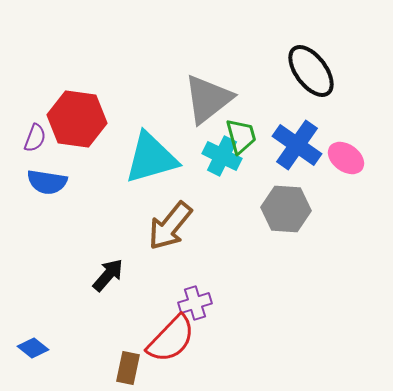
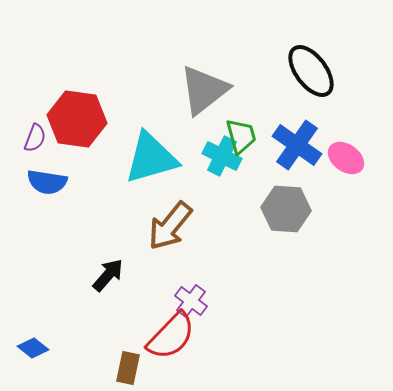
gray triangle: moved 4 px left, 9 px up
purple cross: moved 4 px left, 2 px up; rotated 36 degrees counterclockwise
red semicircle: moved 3 px up
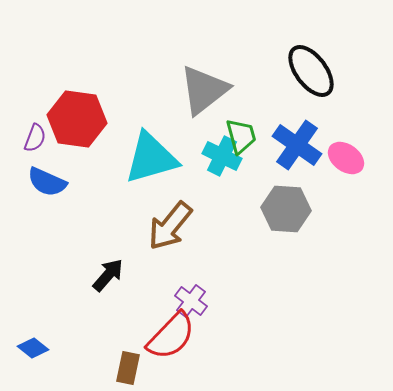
blue semicircle: rotated 15 degrees clockwise
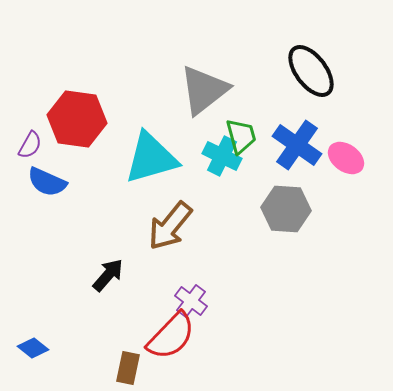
purple semicircle: moved 5 px left, 7 px down; rotated 8 degrees clockwise
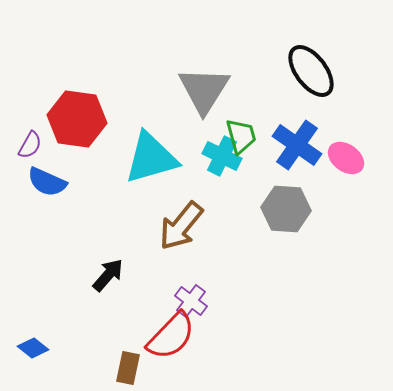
gray triangle: rotated 20 degrees counterclockwise
brown arrow: moved 11 px right
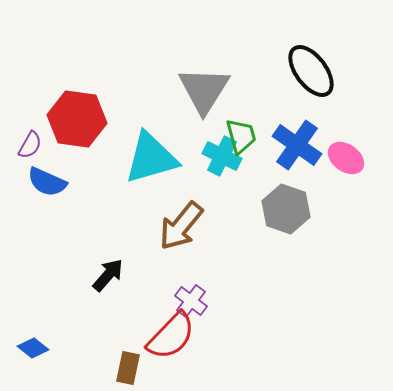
gray hexagon: rotated 15 degrees clockwise
